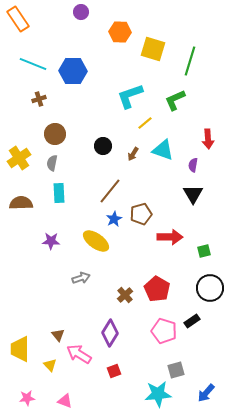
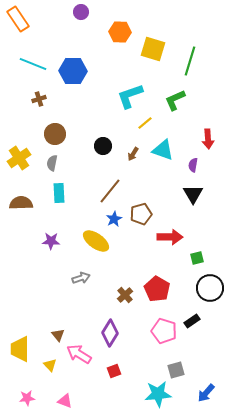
green square at (204, 251): moved 7 px left, 7 px down
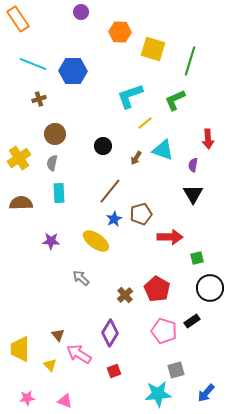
brown arrow at (133, 154): moved 3 px right, 4 px down
gray arrow at (81, 278): rotated 120 degrees counterclockwise
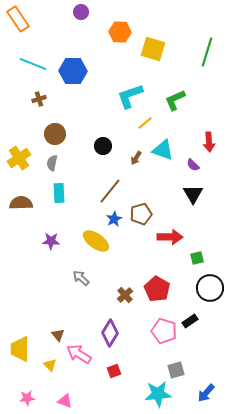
green line at (190, 61): moved 17 px right, 9 px up
red arrow at (208, 139): moved 1 px right, 3 px down
purple semicircle at (193, 165): rotated 56 degrees counterclockwise
black rectangle at (192, 321): moved 2 px left
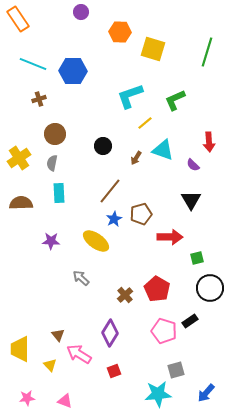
black triangle at (193, 194): moved 2 px left, 6 px down
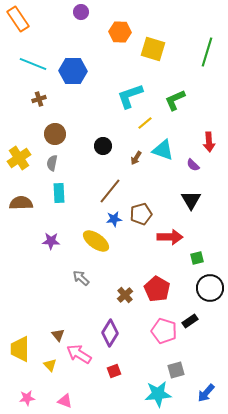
blue star at (114, 219): rotated 21 degrees clockwise
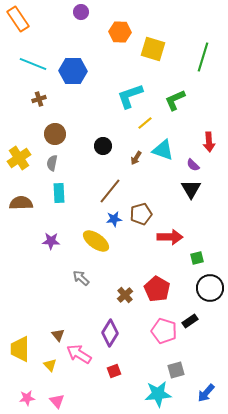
green line at (207, 52): moved 4 px left, 5 px down
black triangle at (191, 200): moved 11 px up
pink triangle at (65, 401): moved 8 px left; rotated 28 degrees clockwise
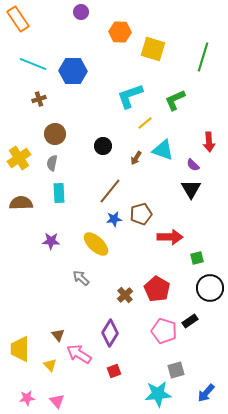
yellow ellipse at (96, 241): moved 3 px down; rotated 8 degrees clockwise
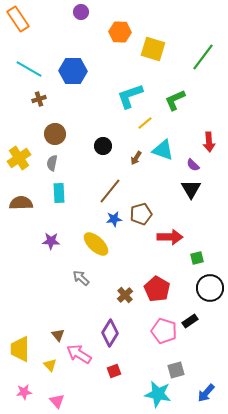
green line at (203, 57): rotated 20 degrees clockwise
cyan line at (33, 64): moved 4 px left, 5 px down; rotated 8 degrees clockwise
cyan star at (158, 394): rotated 16 degrees clockwise
pink star at (27, 398): moved 3 px left, 6 px up
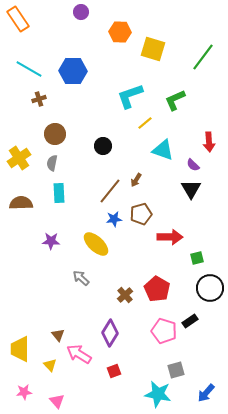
brown arrow at (136, 158): moved 22 px down
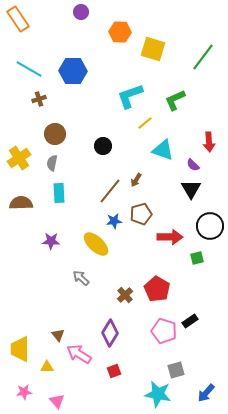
blue star at (114, 219): moved 2 px down
black circle at (210, 288): moved 62 px up
yellow triangle at (50, 365): moved 3 px left, 2 px down; rotated 48 degrees counterclockwise
